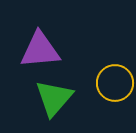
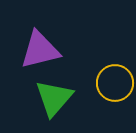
purple triangle: rotated 9 degrees counterclockwise
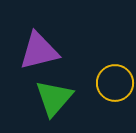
purple triangle: moved 1 px left, 1 px down
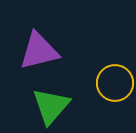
green triangle: moved 3 px left, 8 px down
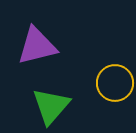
purple triangle: moved 2 px left, 5 px up
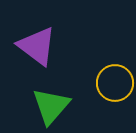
purple triangle: rotated 51 degrees clockwise
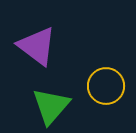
yellow circle: moved 9 px left, 3 px down
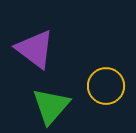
purple triangle: moved 2 px left, 3 px down
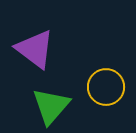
yellow circle: moved 1 px down
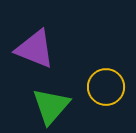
purple triangle: rotated 15 degrees counterclockwise
